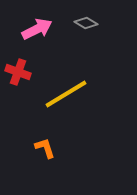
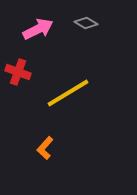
pink arrow: moved 1 px right
yellow line: moved 2 px right, 1 px up
orange L-shape: rotated 120 degrees counterclockwise
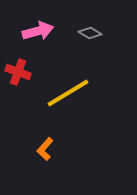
gray diamond: moved 4 px right, 10 px down
pink arrow: moved 2 px down; rotated 12 degrees clockwise
orange L-shape: moved 1 px down
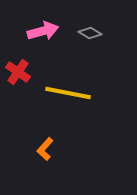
pink arrow: moved 5 px right
red cross: rotated 15 degrees clockwise
yellow line: rotated 42 degrees clockwise
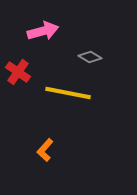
gray diamond: moved 24 px down
orange L-shape: moved 1 px down
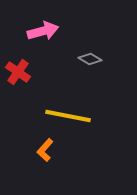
gray diamond: moved 2 px down
yellow line: moved 23 px down
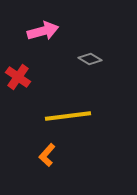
red cross: moved 5 px down
yellow line: rotated 18 degrees counterclockwise
orange L-shape: moved 2 px right, 5 px down
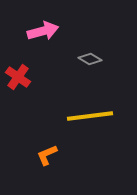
yellow line: moved 22 px right
orange L-shape: rotated 25 degrees clockwise
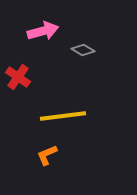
gray diamond: moved 7 px left, 9 px up
yellow line: moved 27 px left
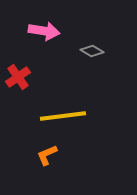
pink arrow: moved 1 px right; rotated 24 degrees clockwise
gray diamond: moved 9 px right, 1 px down
red cross: rotated 20 degrees clockwise
